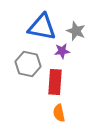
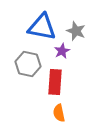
purple star: rotated 21 degrees counterclockwise
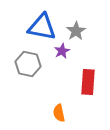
gray star: rotated 18 degrees clockwise
red rectangle: moved 33 px right
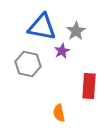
red rectangle: moved 1 px right, 4 px down
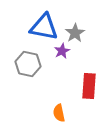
blue triangle: moved 2 px right
gray star: moved 1 px left, 2 px down
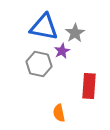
gray hexagon: moved 11 px right
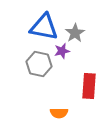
purple star: rotated 14 degrees clockwise
orange semicircle: rotated 78 degrees counterclockwise
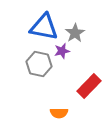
red rectangle: rotated 40 degrees clockwise
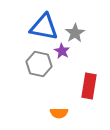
purple star: rotated 28 degrees counterclockwise
red rectangle: rotated 35 degrees counterclockwise
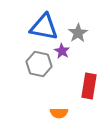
gray star: moved 3 px right
